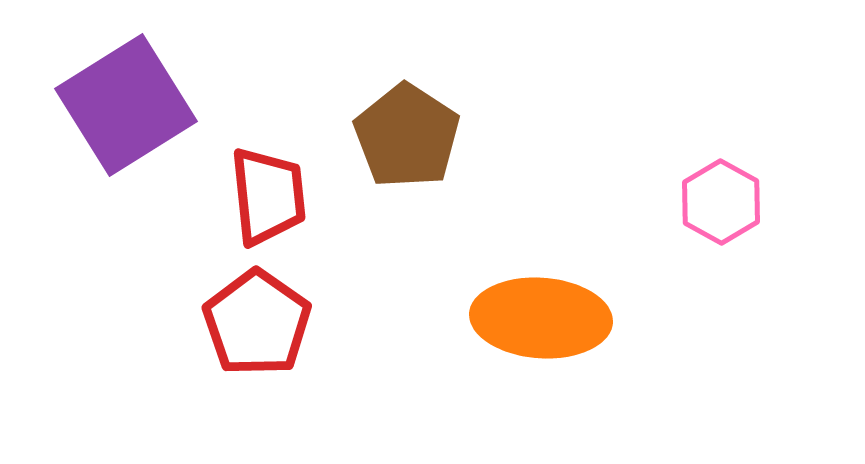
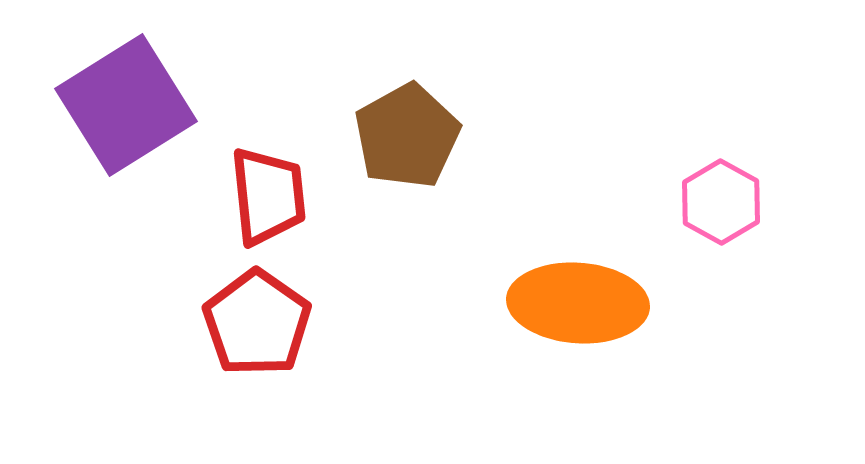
brown pentagon: rotated 10 degrees clockwise
orange ellipse: moved 37 px right, 15 px up
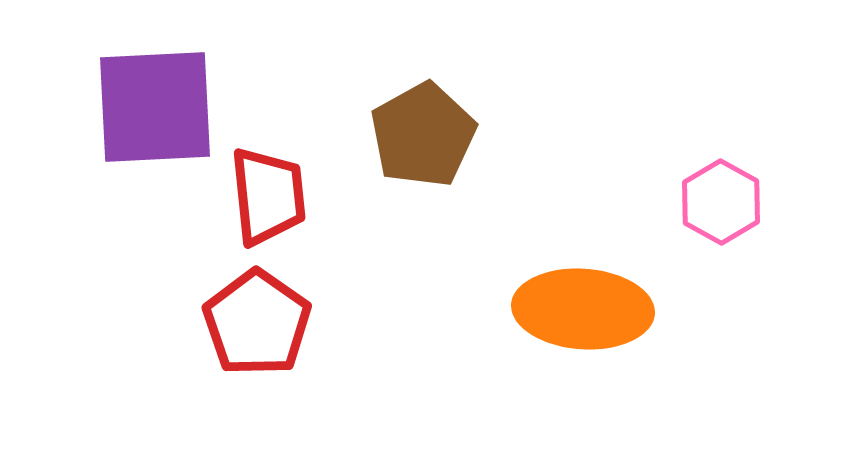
purple square: moved 29 px right, 2 px down; rotated 29 degrees clockwise
brown pentagon: moved 16 px right, 1 px up
orange ellipse: moved 5 px right, 6 px down
